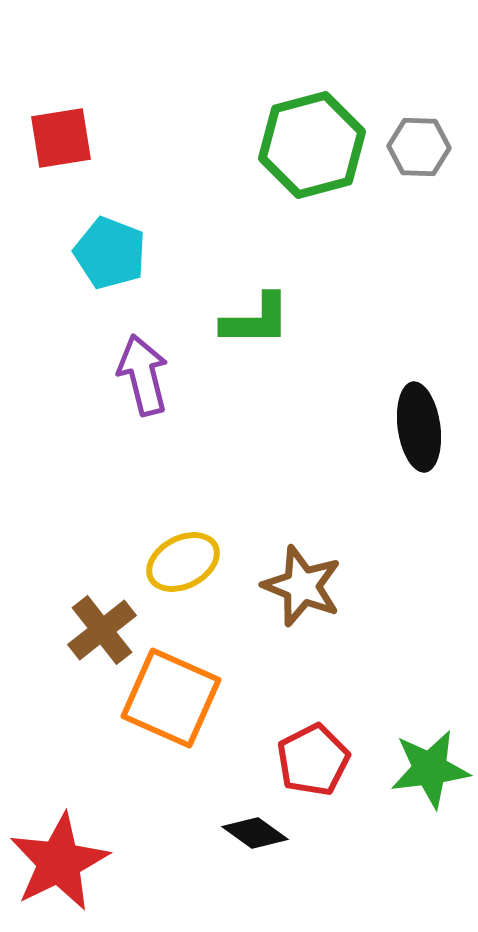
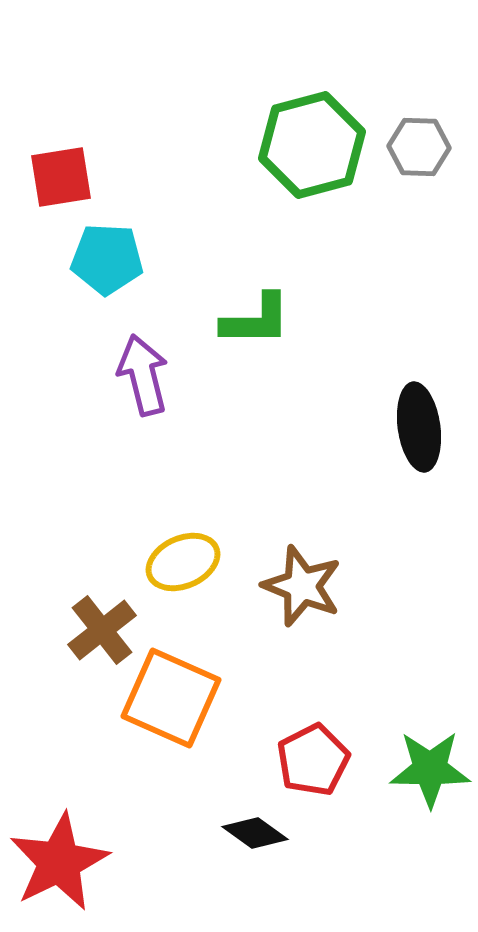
red square: moved 39 px down
cyan pentagon: moved 3 px left, 6 px down; rotated 18 degrees counterclockwise
yellow ellipse: rotated 4 degrees clockwise
green star: rotated 8 degrees clockwise
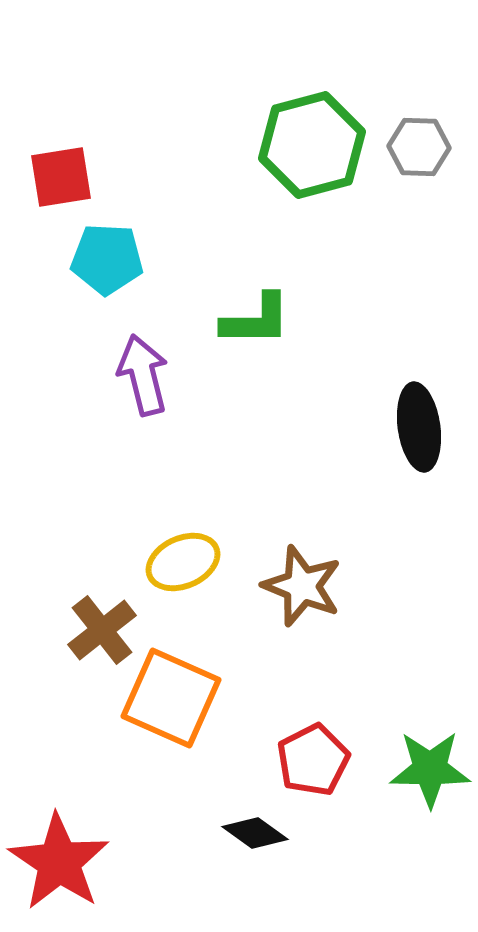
red star: rotated 12 degrees counterclockwise
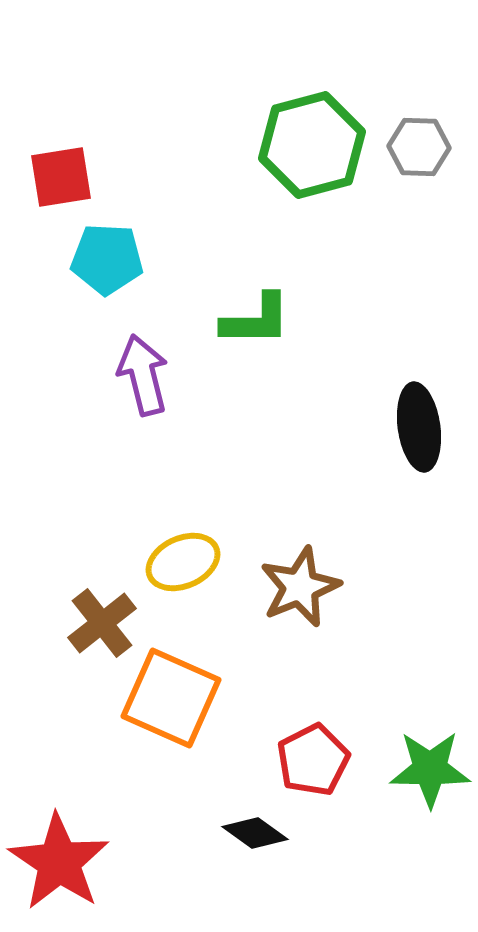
brown star: moved 2 px left, 1 px down; rotated 28 degrees clockwise
brown cross: moved 7 px up
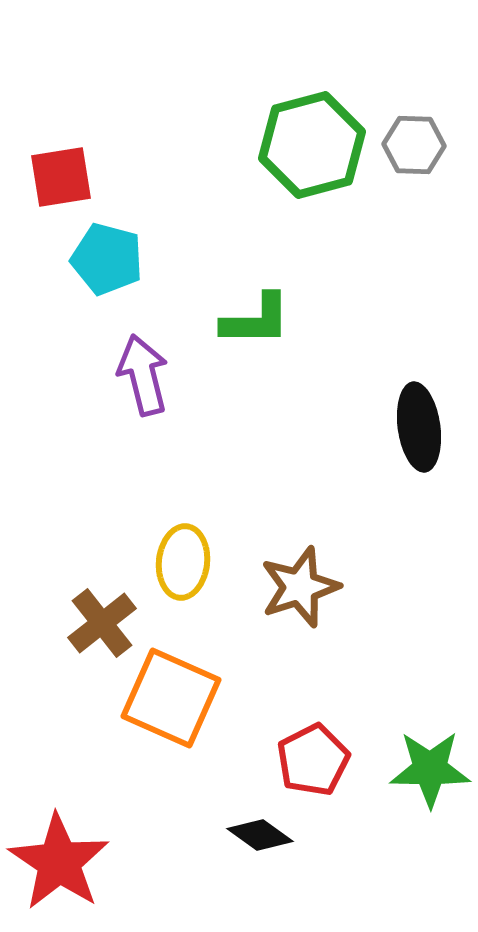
gray hexagon: moved 5 px left, 2 px up
cyan pentagon: rotated 12 degrees clockwise
yellow ellipse: rotated 60 degrees counterclockwise
brown star: rotated 4 degrees clockwise
black diamond: moved 5 px right, 2 px down
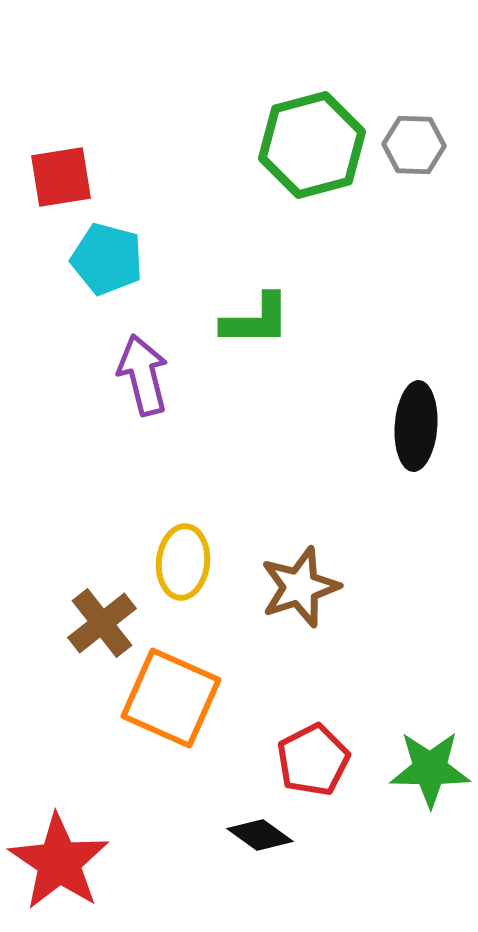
black ellipse: moved 3 px left, 1 px up; rotated 12 degrees clockwise
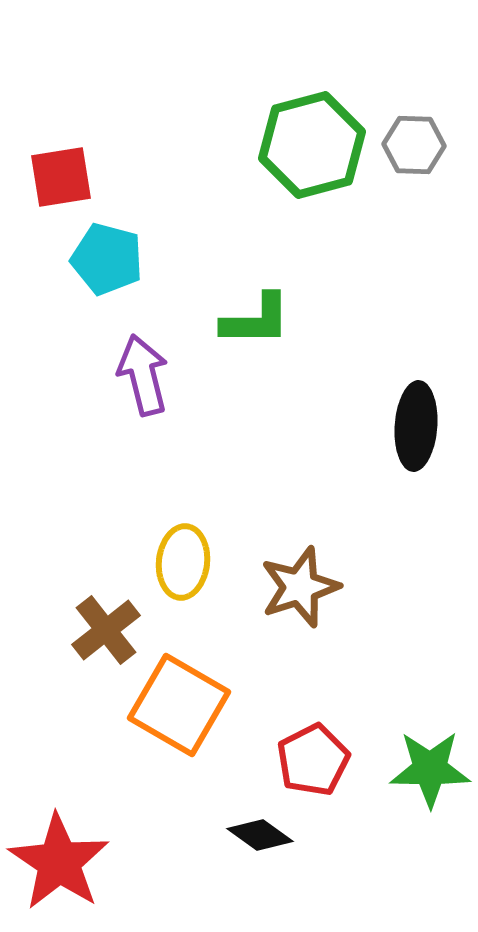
brown cross: moved 4 px right, 7 px down
orange square: moved 8 px right, 7 px down; rotated 6 degrees clockwise
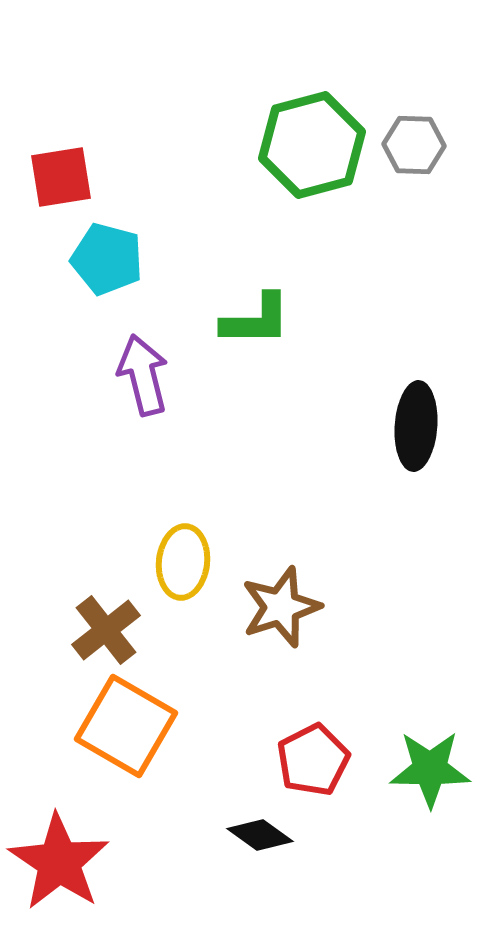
brown star: moved 19 px left, 20 px down
orange square: moved 53 px left, 21 px down
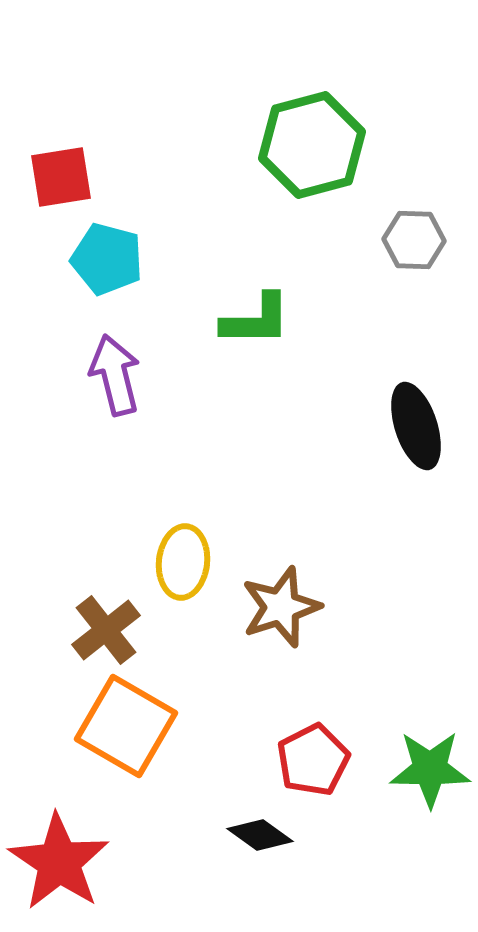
gray hexagon: moved 95 px down
purple arrow: moved 28 px left
black ellipse: rotated 22 degrees counterclockwise
